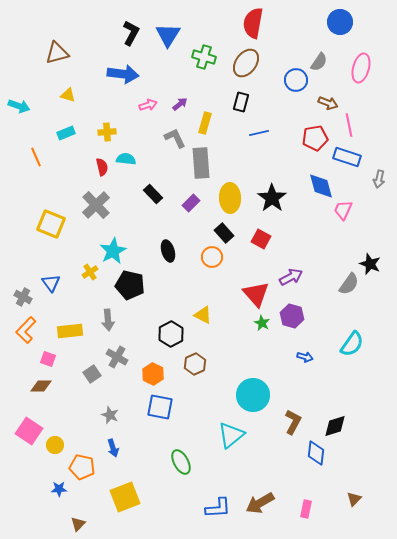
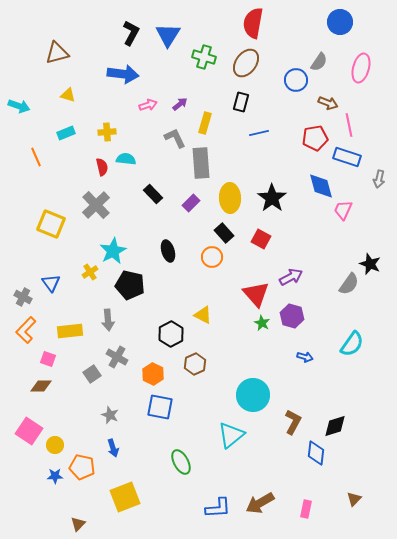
blue star at (59, 489): moved 4 px left, 13 px up
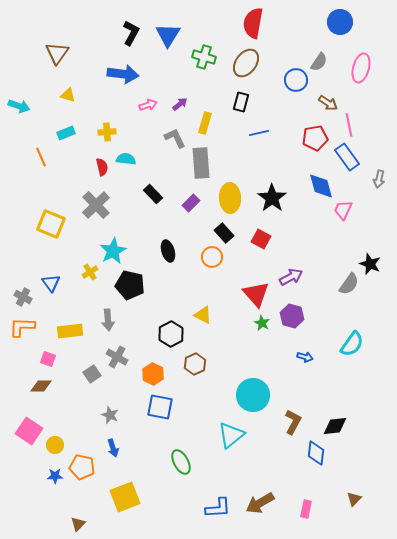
brown triangle at (57, 53): rotated 40 degrees counterclockwise
brown arrow at (328, 103): rotated 12 degrees clockwise
orange line at (36, 157): moved 5 px right
blue rectangle at (347, 157): rotated 36 degrees clockwise
orange L-shape at (26, 330): moved 4 px left, 3 px up; rotated 48 degrees clockwise
black diamond at (335, 426): rotated 10 degrees clockwise
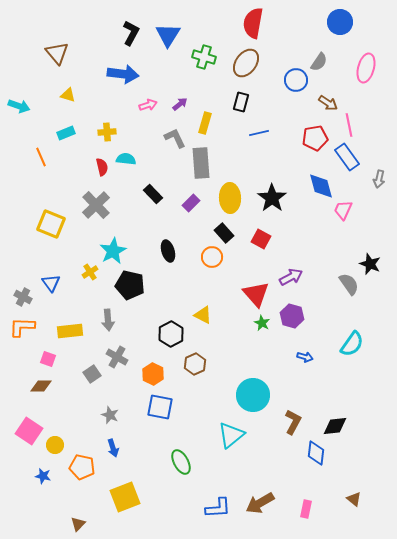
brown triangle at (57, 53): rotated 15 degrees counterclockwise
pink ellipse at (361, 68): moved 5 px right
gray semicircle at (349, 284): rotated 70 degrees counterclockwise
blue star at (55, 476): moved 12 px left; rotated 14 degrees clockwise
brown triangle at (354, 499): rotated 35 degrees counterclockwise
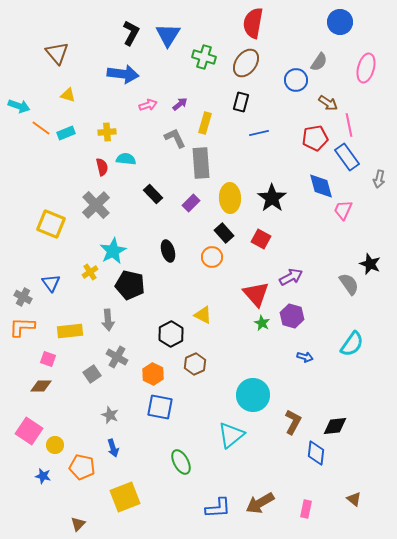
orange line at (41, 157): moved 29 px up; rotated 30 degrees counterclockwise
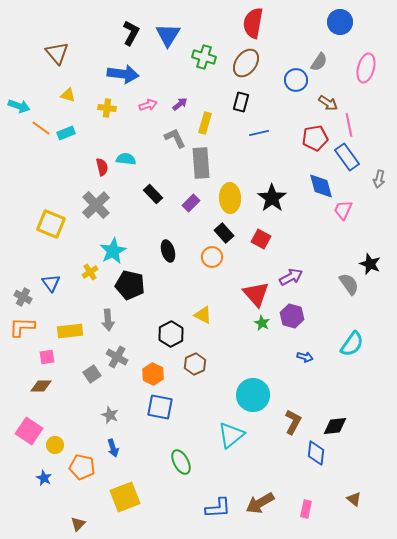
yellow cross at (107, 132): moved 24 px up; rotated 12 degrees clockwise
pink square at (48, 359): moved 1 px left, 2 px up; rotated 28 degrees counterclockwise
blue star at (43, 476): moved 1 px right, 2 px down; rotated 14 degrees clockwise
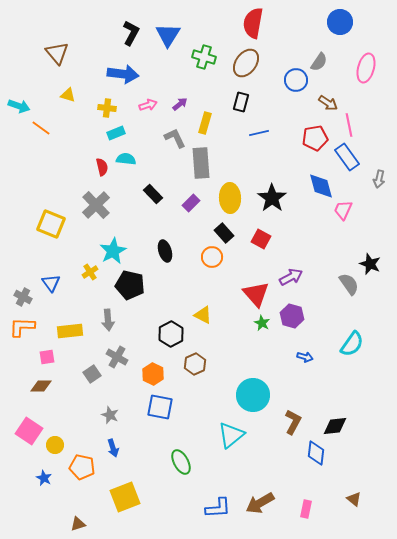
cyan rectangle at (66, 133): moved 50 px right
black ellipse at (168, 251): moved 3 px left
brown triangle at (78, 524): rotated 28 degrees clockwise
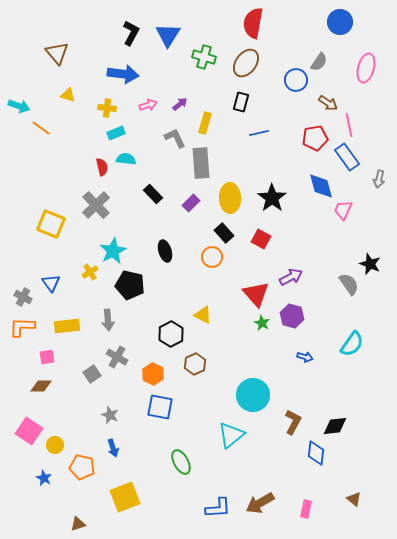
yellow rectangle at (70, 331): moved 3 px left, 5 px up
